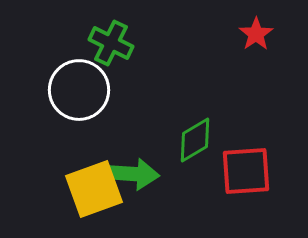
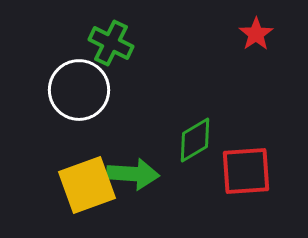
yellow square: moved 7 px left, 4 px up
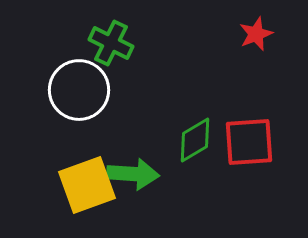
red star: rotated 12 degrees clockwise
red square: moved 3 px right, 29 px up
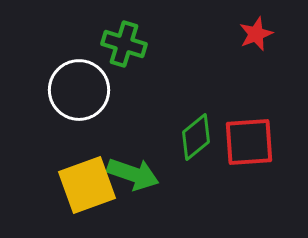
green cross: moved 13 px right, 1 px down; rotated 9 degrees counterclockwise
green diamond: moved 1 px right, 3 px up; rotated 9 degrees counterclockwise
green arrow: rotated 15 degrees clockwise
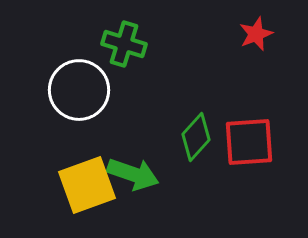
green diamond: rotated 9 degrees counterclockwise
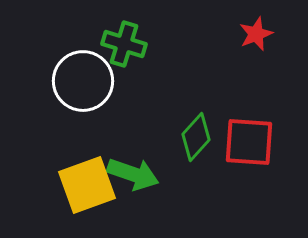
white circle: moved 4 px right, 9 px up
red square: rotated 8 degrees clockwise
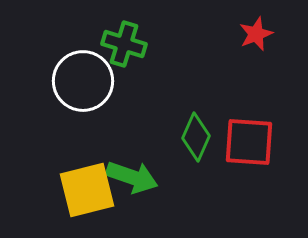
green diamond: rotated 18 degrees counterclockwise
green arrow: moved 1 px left, 3 px down
yellow square: moved 5 px down; rotated 6 degrees clockwise
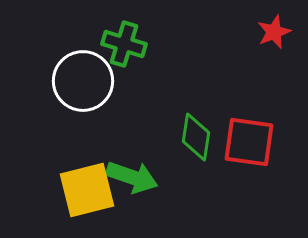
red star: moved 18 px right, 2 px up
green diamond: rotated 15 degrees counterclockwise
red square: rotated 4 degrees clockwise
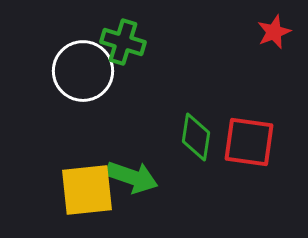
green cross: moved 1 px left, 2 px up
white circle: moved 10 px up
yellow square: rotated 8 degrees clockwise
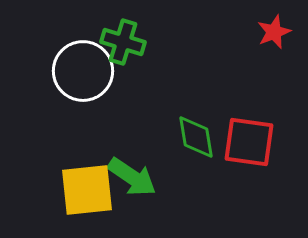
green diamond: rotated 18 degrees counterclockwise
green arrow: rotated 15 degrees clockwise
